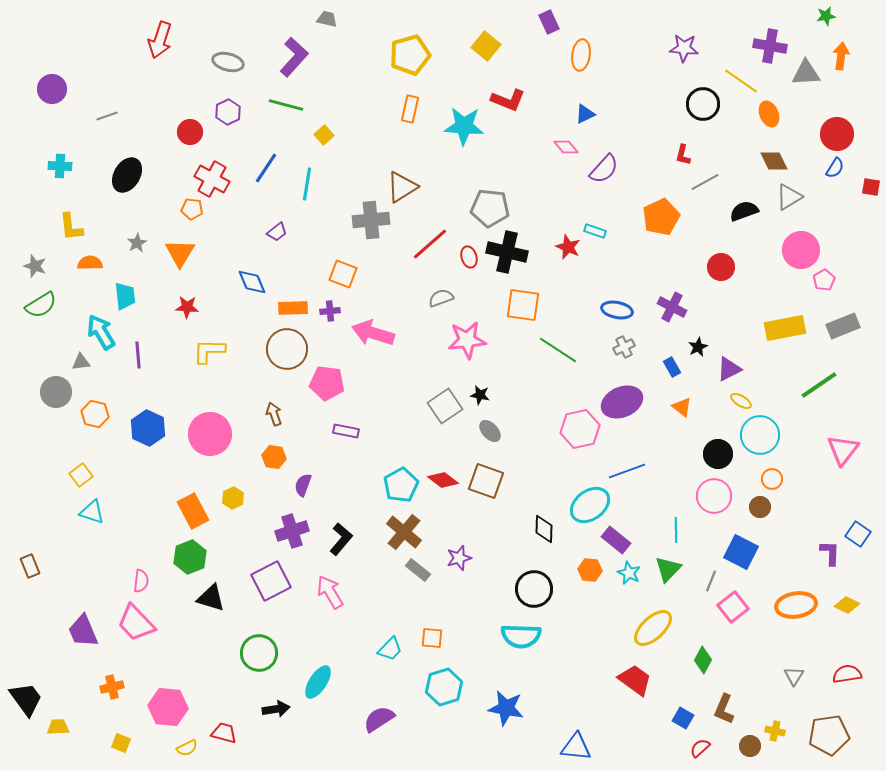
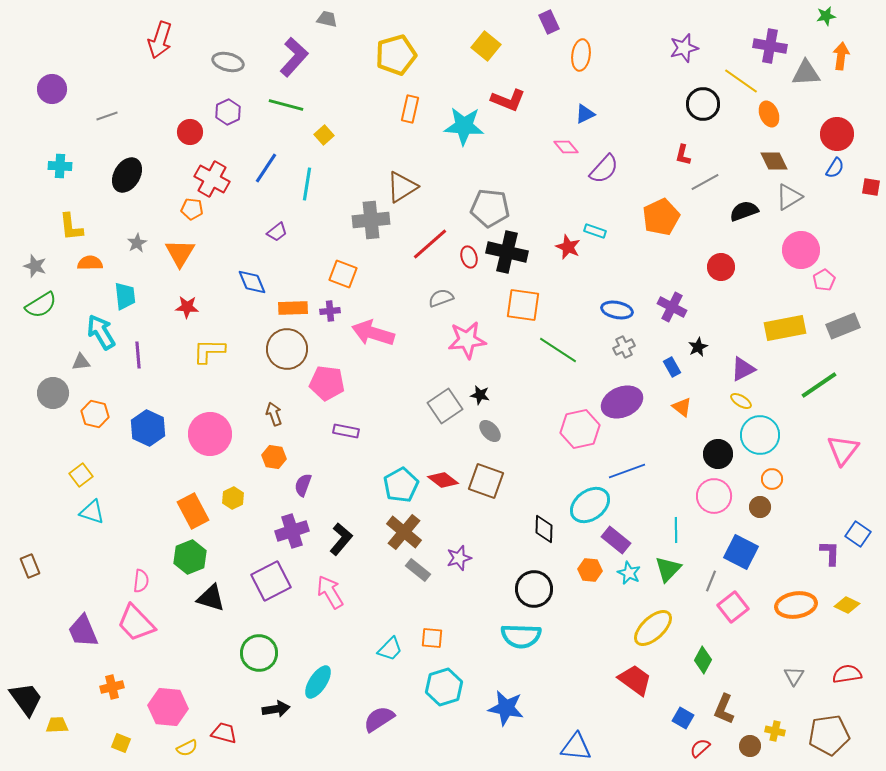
purple star at (684, 48): rotated 20 degrees counterclockwise
yellow pentagon at (410, 55): moved 14 px left
purple triangle at (729, 369): moved 14 px right
gray circle at (56, 392): moved 3 px left, 1 px down
yellow trapezoid at (58, 727): moved 1 px left, 2 px up
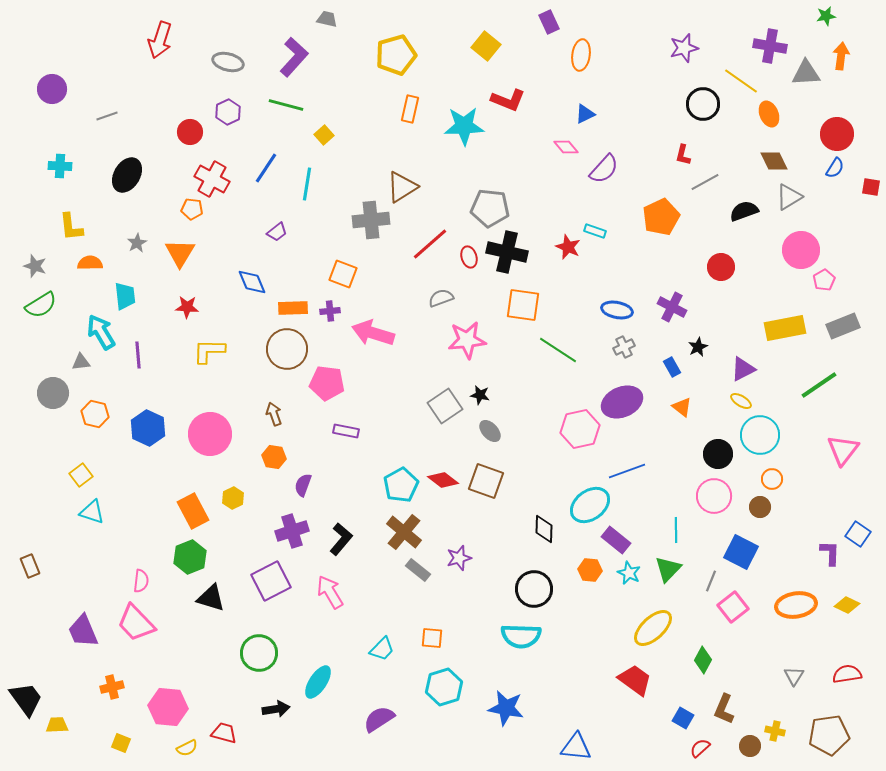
cyan star at (464, 126): rotated 6 degrees counterclockwise
cyan trapezoid at (390, 649): moved 8 px left
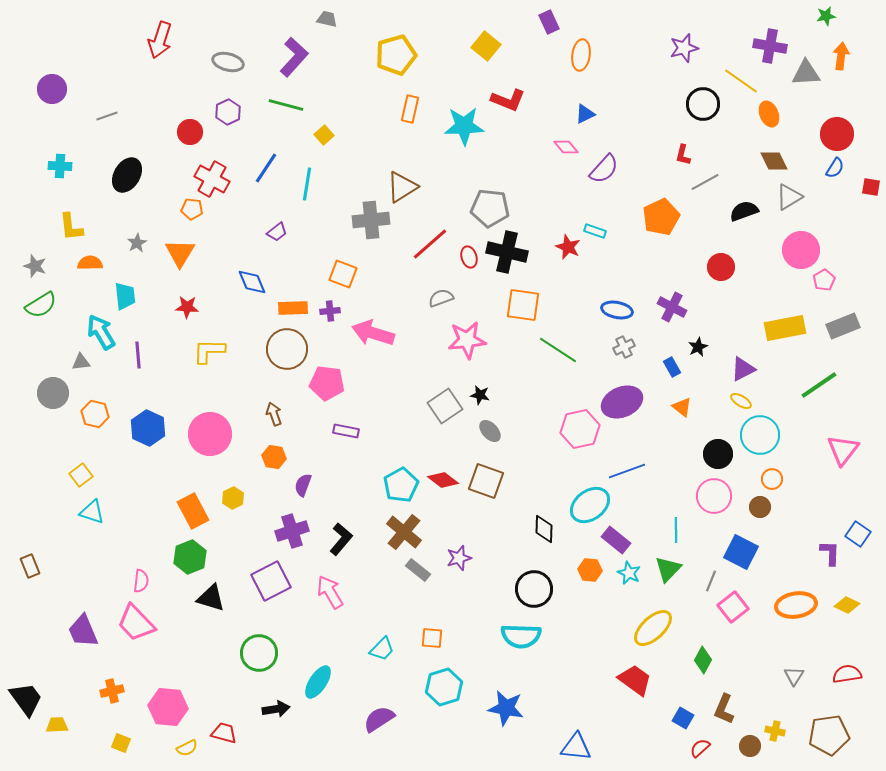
orange cross at (112, 687): moved 4 px down
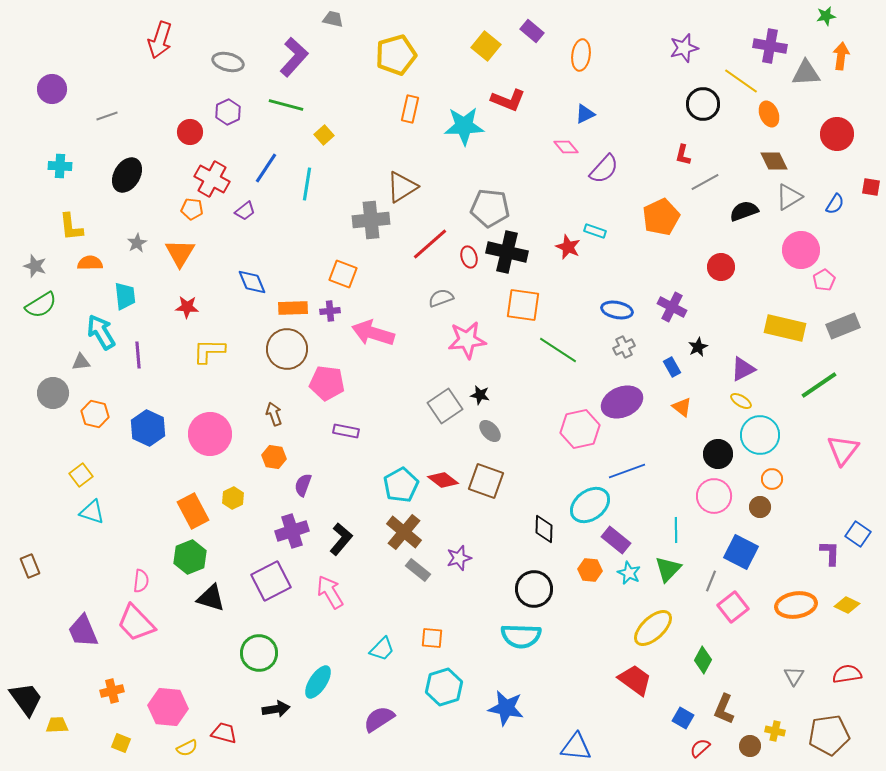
gray trapezoid at (327, 19): moved 6 px right
purple rectangle at (549, 22): moved 17 px left, 9 px down; rotated 25 degrees counterclockwise
blue semicircle at (835, 168): moved 36 px down
purple trapezoid at (277, 232): moved 32 px left, 21 px up
yellow rectangle at (785, 328): rotated 24 degrees clockwise
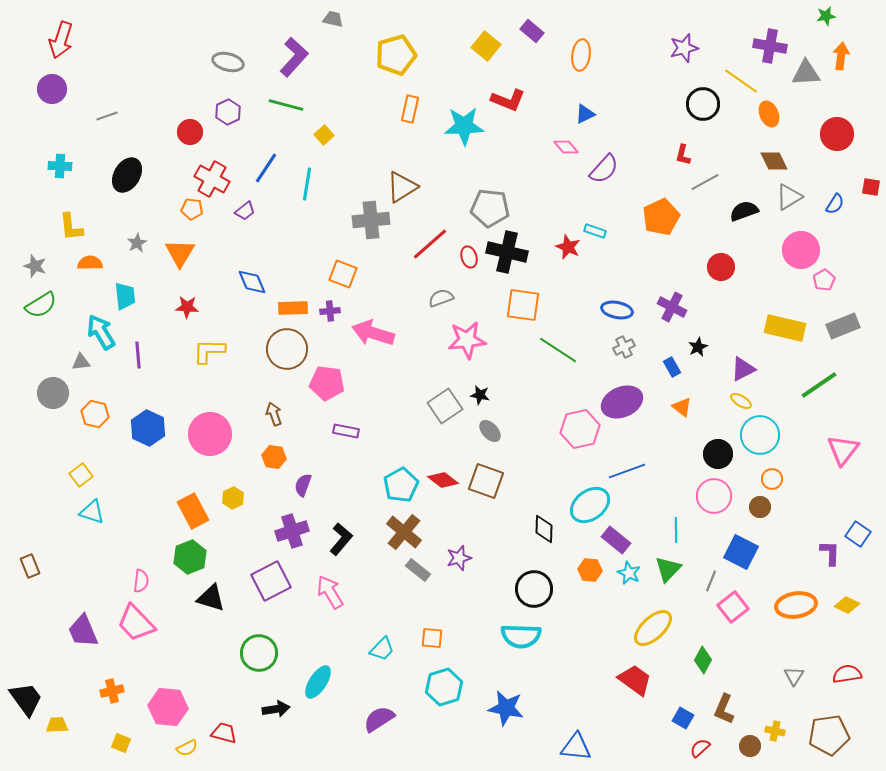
red arrow at (160, 40): moved 99 px left
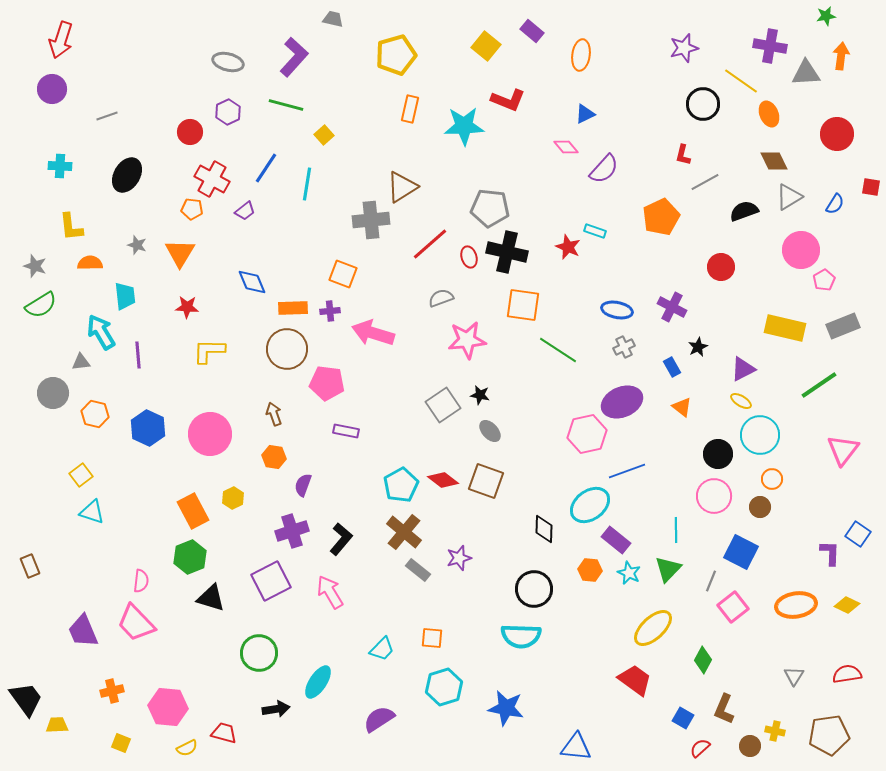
gray star at (137, 243): moved 2 px down; rotated 24 degrees counterclockwise
gray square at (445, 406): moved 2 px left, 1 px up
pink hexagon at (580, 429): moved 7 px right, 5 px down
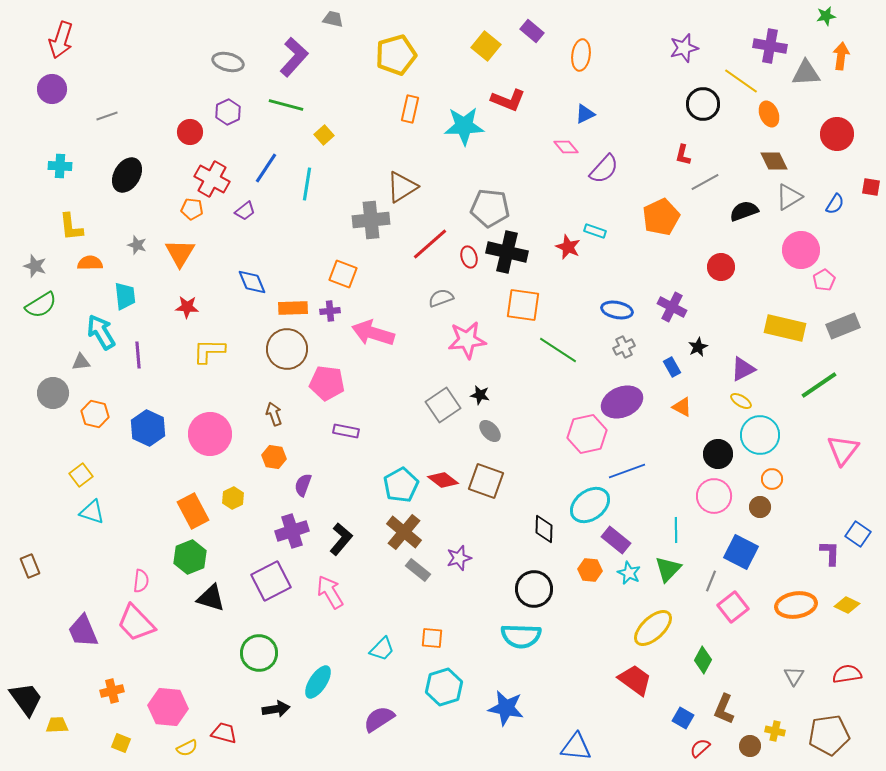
orange triangle at (682, 407): rotated 10 degrees counterclockwise
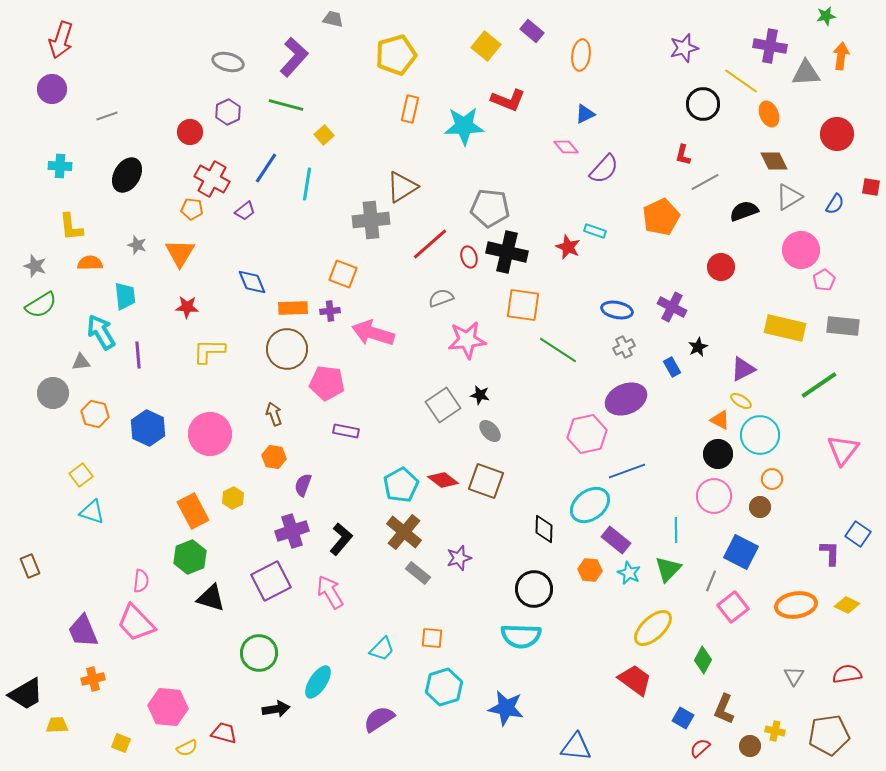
gray rectangle at (843, 326): rotated 28 degrees clockwise
purple ellipse at (622, 402): moved 4 px right, 3 px up
orange triangle at (682, 407): moved 38 px right, 13 px down
gray rectangle at (418, 570): moved 3 px down
orange cross at (112, 691): moved 19 px left, 12 px up
black trapezoid at (26, 699): moved 5 px up; rotated 96 degrees clockwise
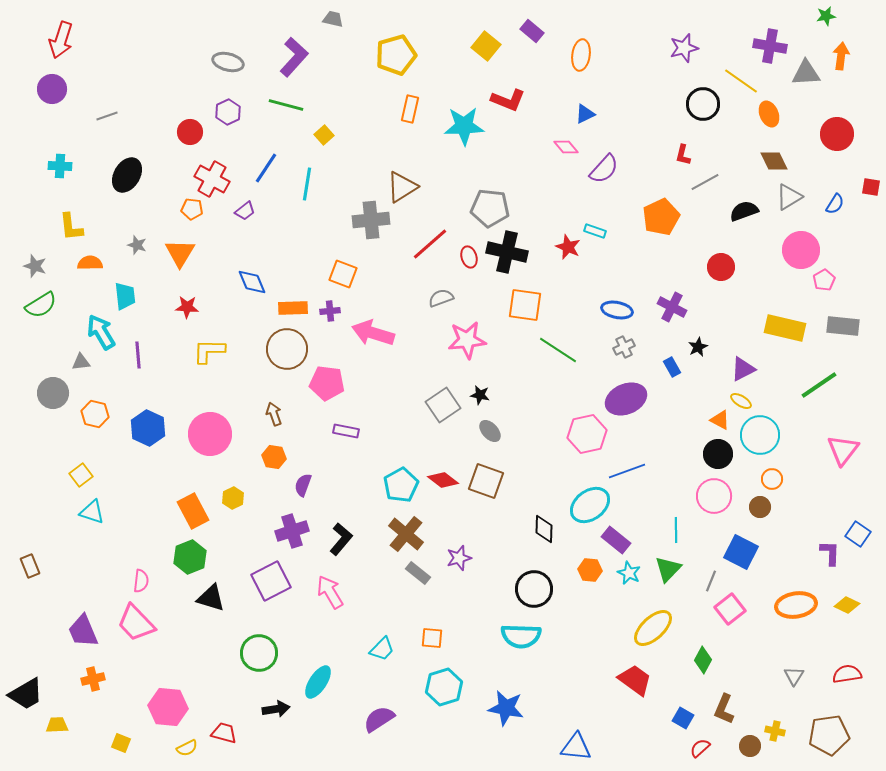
orange square at (523, 305): moved 2 px right
brown cross at (404, 532): moved 2 px right, 2 px down
pink square at (733, 607): moved 3 px left, 2 px down
